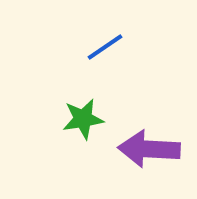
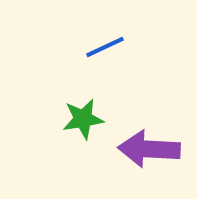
blue line: rotated 9 degrees clockwise
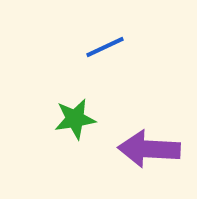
green star: moved 8 px left
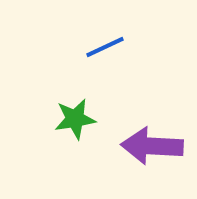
purple arrow: moved 3 px right, 3 px up
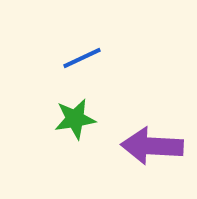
blue line: moved 23 px left, 11 px down
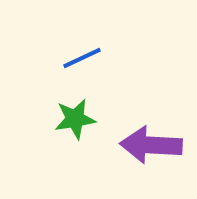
purple arrow: moved 1 px left, 1 px up
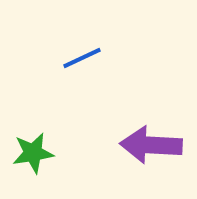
green star: moved 42 px left, 34 px down
